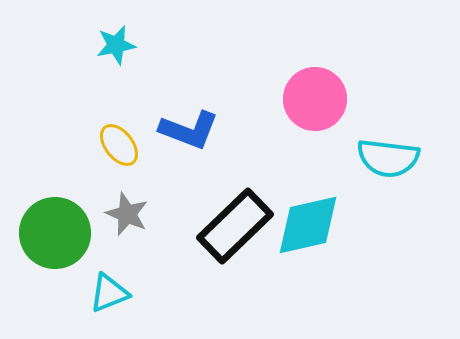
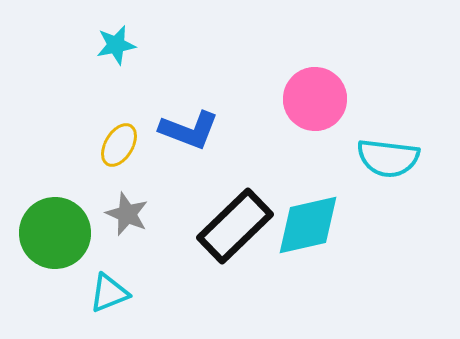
yellow ellipse: rotated 69 degrees clockwise
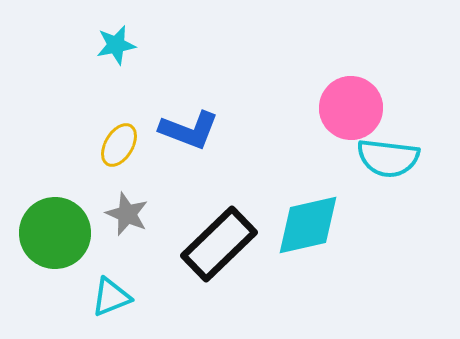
pink circle: moved 36 px right, 9 px down
black rectangle: moved 16 px left, 18 px down
cyan triangle: moved 2 px right, 4 px down
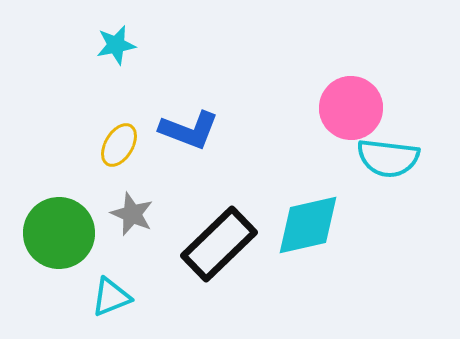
gray star: moved 5 px right
green circle: moved 4 px right
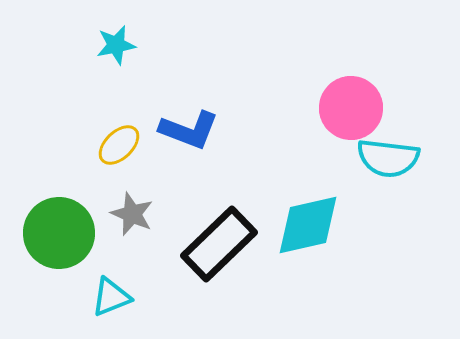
yellow ellipse: rotated 15 degrees clockwise
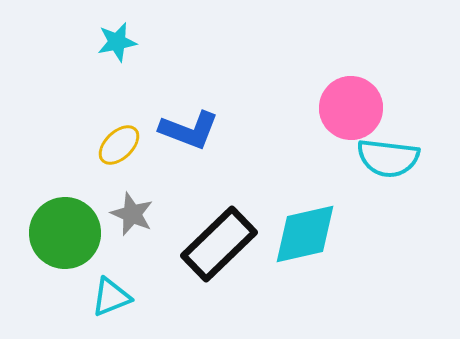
cyan star: moved 1 px right, 3 px up
cyan diamond: moved 3 px left, 9 px down
green circle: moved 6 px right
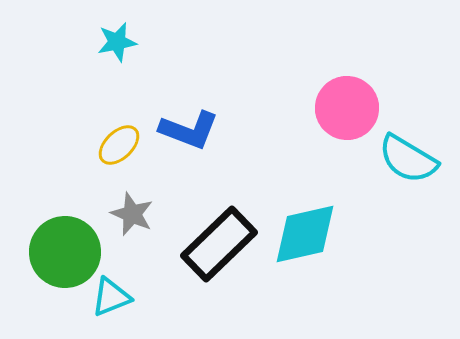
pink circle: moved 4 px left
cyan semicircle: moved 20 px right, 1 px down; rotated 24 degrees clockwise
green circle: moved 19 px down
